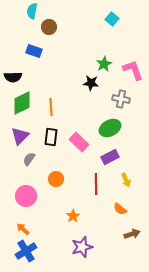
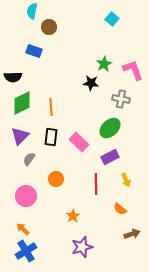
green ellipse: rotated 15 degrees counterclockwise
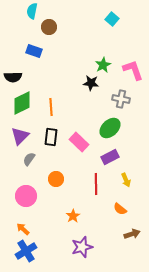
green star: moved 1 px left, 1 px down
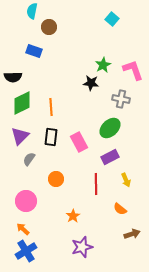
pink rectangle: rotated 18 degrees clockwise
pink circle: moved 5 px down
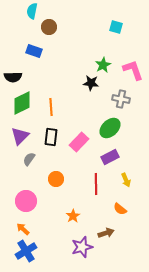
cyan square: moved 4 px right, 8 px down; rotated 24 degrees counterclockwise
pink rectangle: rotated 72 degrees clockwise
brown arrow: moved 26 px left, 1 px up
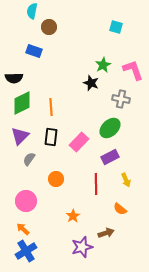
black semicircle: moved 1 px right, 1 px down
black star: rotated 14 degrees clockwise
